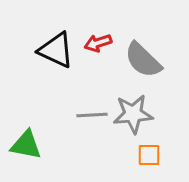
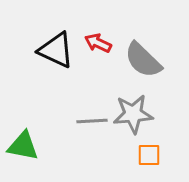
red arrow: rotated 44 degrees clockwise
gray line: moved 6 px down
green triangle: moved 3 px left, 1 px down
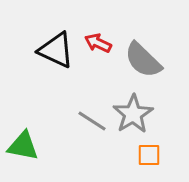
gray star: rotated 27 degrees counterclockwise
gray line: rotated 36 degrees clockwise
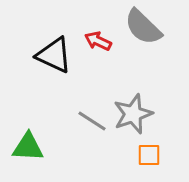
red arrow: moved 2 px up
black triangle: moved 2 px left, 5 px down
gray semicircle: moved 33 px up
gray star: rotated 12 degrees clockwise
green triangle: moved 5 px right, 1 px down; rotated 8 degrees counterclockwise
